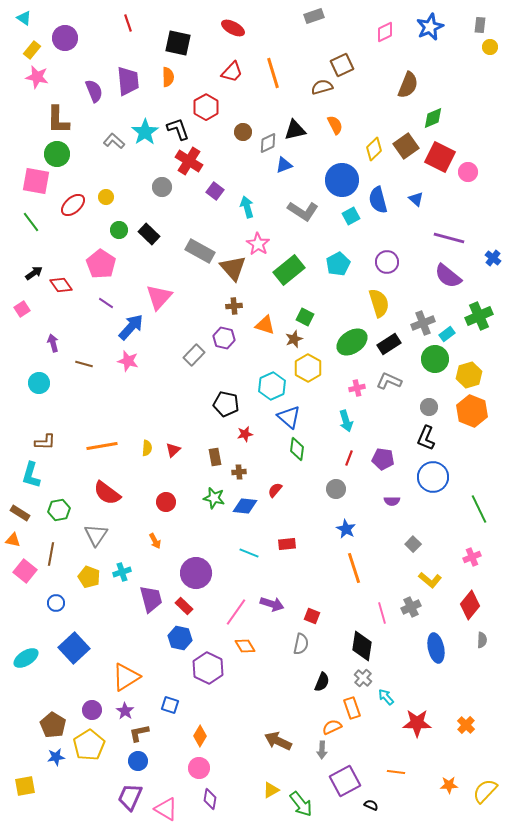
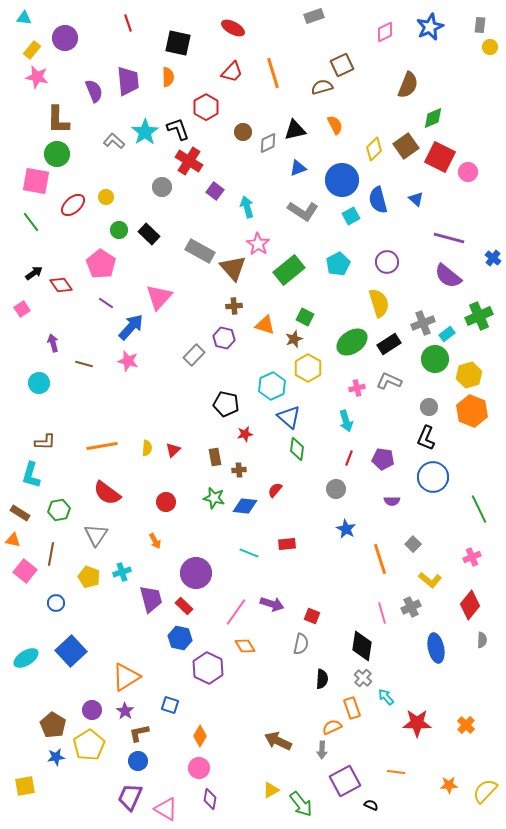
cyan triangle at (24, 18): rotated 28 degrees counterclockwise
blue triangle at (284, 165): moved 14 px right, 3 px down
brown cross at (239, 472): moved 2 px up
orange line at (354, 568): moved 26 px right, 9 px up
blue square at (74, 648): moved 3 px left, 3 px down
black semicircle at (322, 682): moved 3 px up; rotated 18 degrees counterclockwise
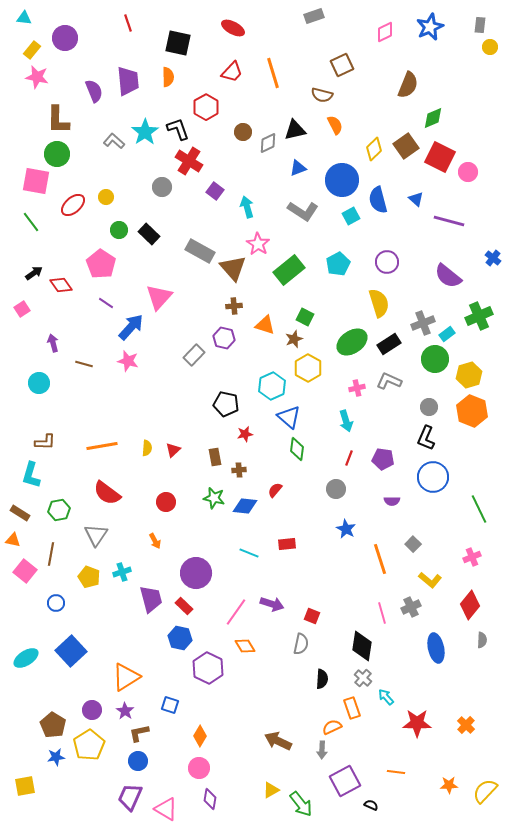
brown semicircle at (322, 87): moved 8 px down; rotated 150 degrees counterclockwise
purple line at (449, 238): moved 17 px up
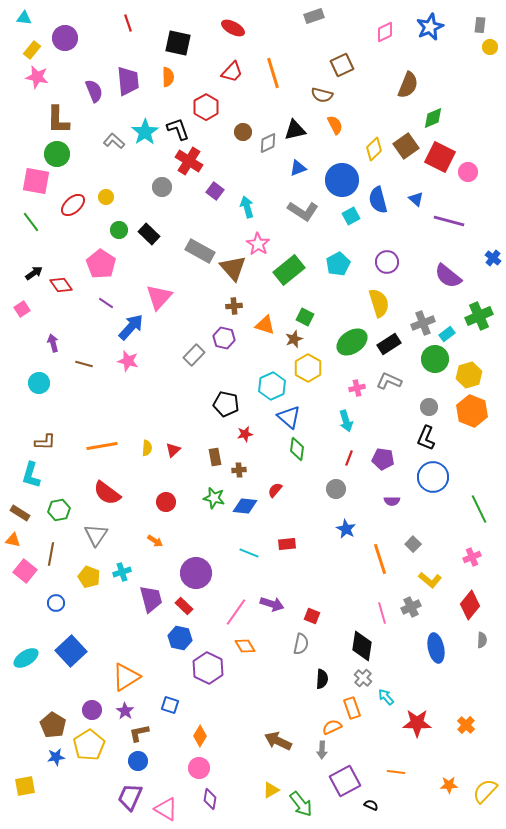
orange arrow at (155, 541): rotated 28 degrees counterclockwise
